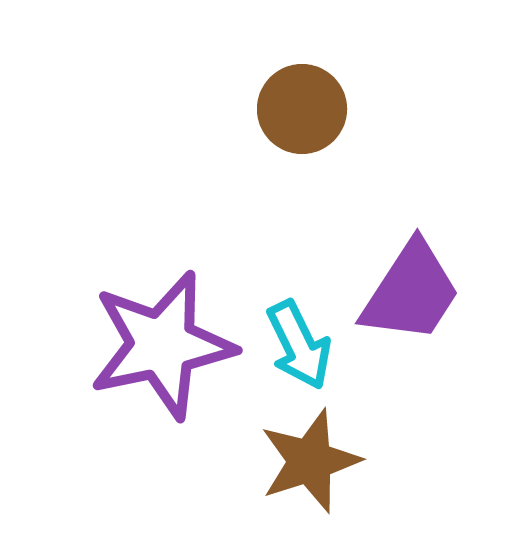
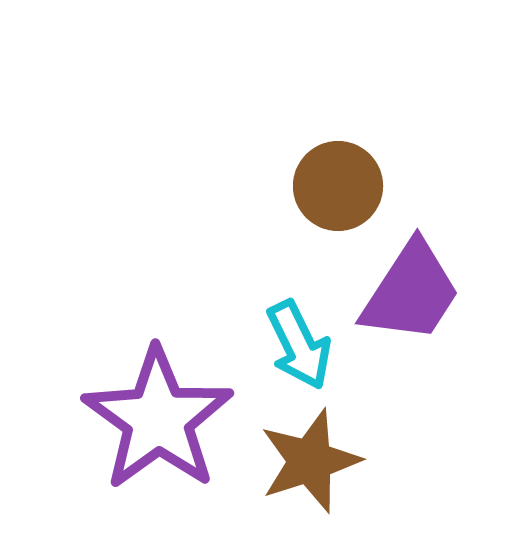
brown circle: moved 36 px right, 77 px down
purple star: moved 4 px left, 74 px down; rotated 24 degrees counterclockwise
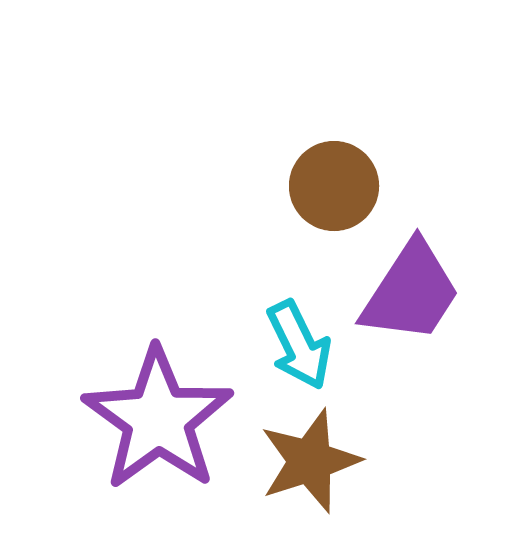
brown circle: moved 4 px left
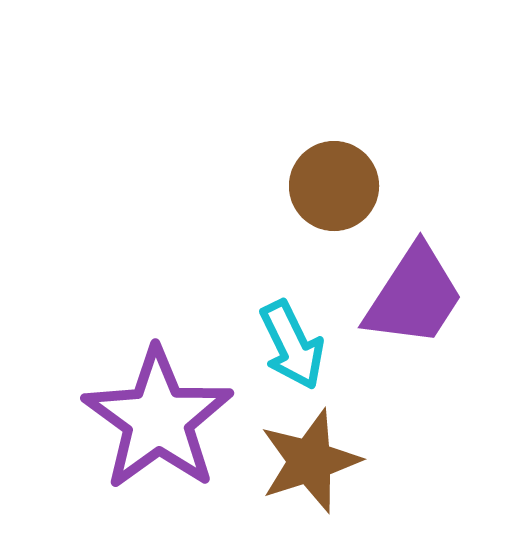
purple trapezoid: moved 3 px right, 4 px down
cyan arrow: moved 7 px left
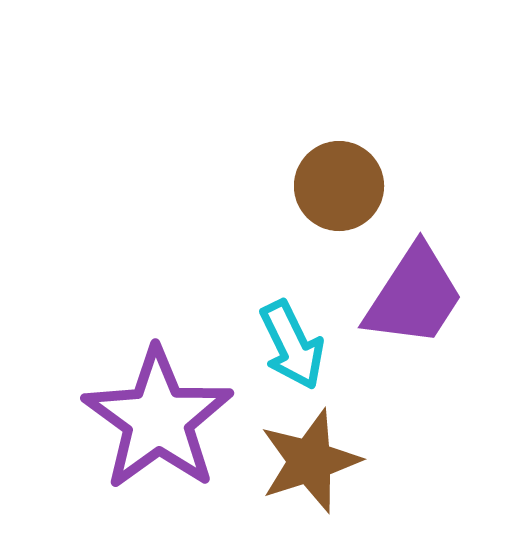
brown circle: moved 5 px right
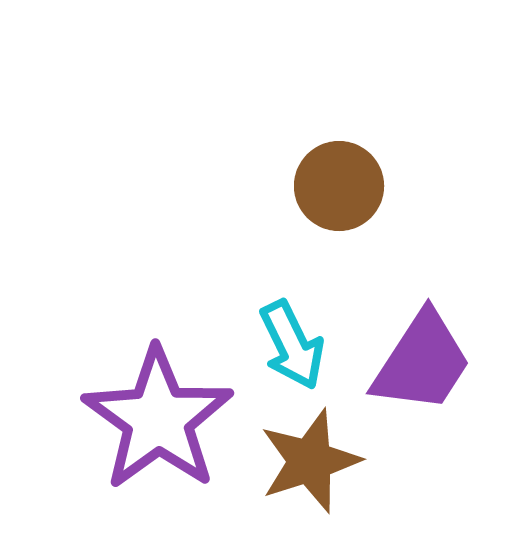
purple trapezoid: moved 8 px right, 66 px down
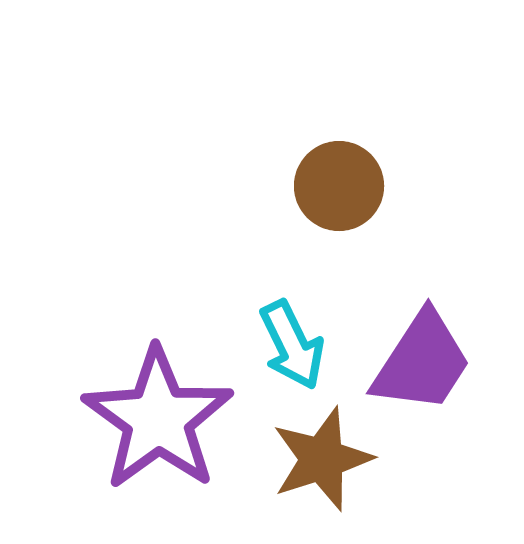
brown star: moved 12 px right, 2 px up
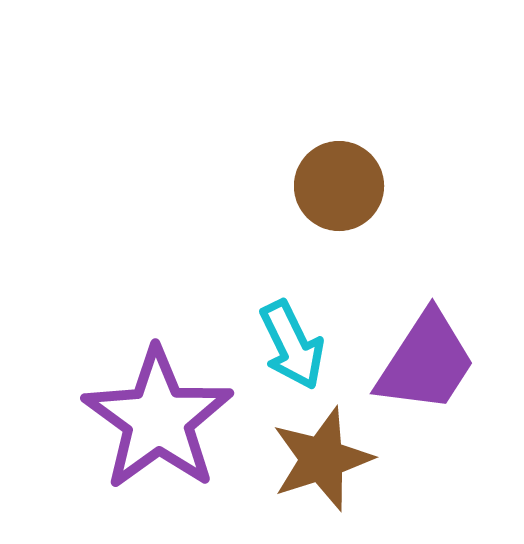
purple trapezoid: moved 4 px right
